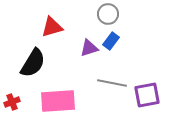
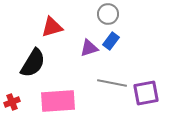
purple square: moved 1 px left, 2 px up
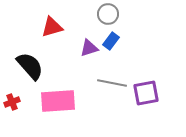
black semicircle: moved 3 px left, 3 px down; rotated 72 degrees counterclockwise
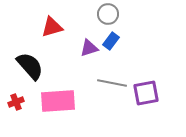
red cross: moved 4 px right
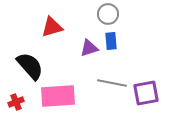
blue rectangle: rotated 42 degrees counterclockwise
pink rectangle: moved 5 px up
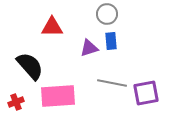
gray circle: moved 1 px left
red triangle: rotated 15 degrees clockwise
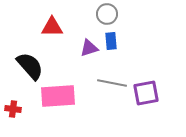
red cross: moved 3 px left, 7 px down; rotated 28 degrees clockwise
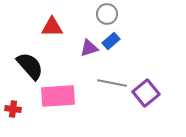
blue rectangle: rotated 54 degrees clockwise
purple square: rotated 28 degrees counterclockwise
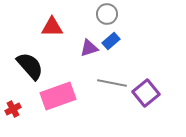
pink rectangle: rotated 16 degrees counterclockwise
red cross: rotated 35 degrees counterclockwise
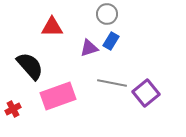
blue rectangle: rotated 18 degrees counterclockwise
